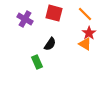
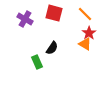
black semicircle: moved 2 px right, 4 px down
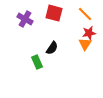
red star: rotated 24 degrees clockwise
orange triangle: rotated 32 degrees clockwise
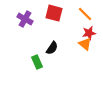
orange triangle: rotated 24 degrees counterclockwise
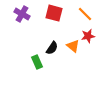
purple cross: moved 3 px left, 5 px up
red star: moved 1 px left, 3 px down
orange triangle: moved 12 px left, 2 px down
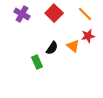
red square: rotated 30 degrees clockwise
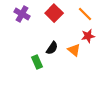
orange triangle: moved 1 px right, 4 px down
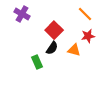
red square: moved 17 px down
orange triangle: rotated 24 degrees counterclockwise
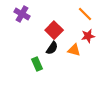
green rectangle: moved 2 px down
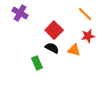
purple cross: moved 2 px left, 1 px up
black semicircle: rotated 96 degrees counterclockwise
green rectangle: moved 1 px up
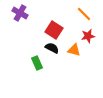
orange line: moved 1 px left
red square: rotated 12 degrees counterclockwise
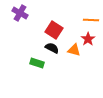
orange line: moved 7 px right, 6 px down; rotated 42 degrees counterclockwise
red star: moved 3 px down; rotated 24 degrees counterclockwise
green rectangle: rotated 48 degrees counterclockwise
